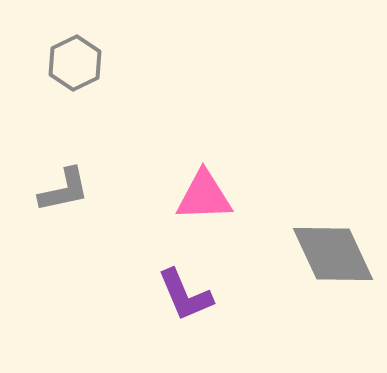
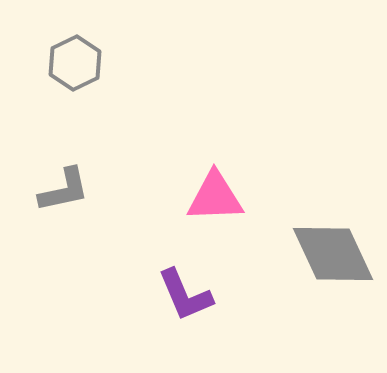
pink triangle: moved 11 px right, 1 px down
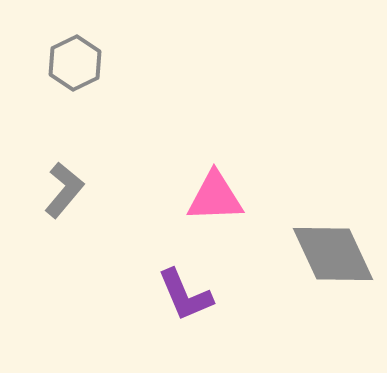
gray L-shape: rotated 38 degrees counterclockwise
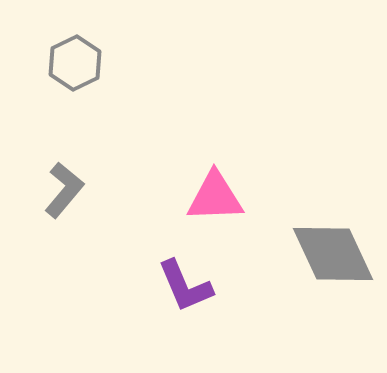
purple L-shape: moved 9 px up
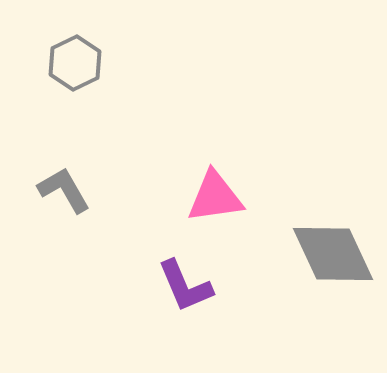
gray L-shape: rotated 70 degrees counterclockwise
pink triangle: rotated 6 degrees counterclockwise
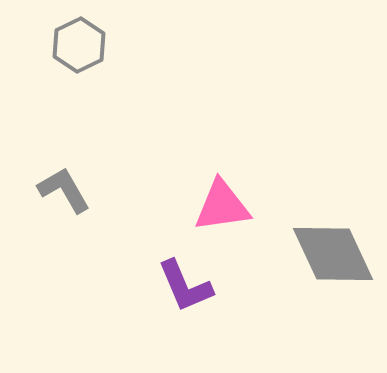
gray hexagon: moved 4 px right, 18 px up
pink triangle: moved 7 px right, 9 px down
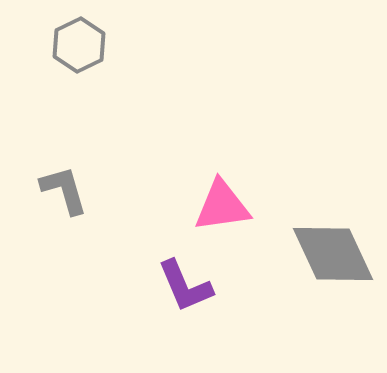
gray L-shape: rotated 14 degrees clockwise
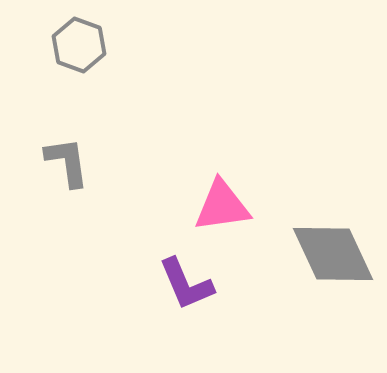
gray hexagon: rotated 14 degrees counterclockwise
gray L-shape: moved 3 px right, 28 px up; rotated 8 degrees clockwise
purple L-shape: moved 1 px right, 2 px up
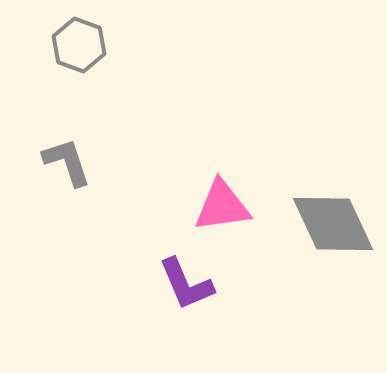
gray L-shape: rotated 10 degrees counterclockwise
gray diamond: moved 30 px up
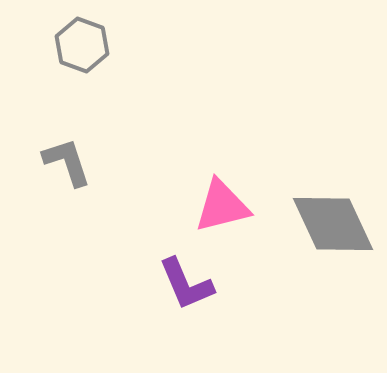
gray hexagon: moved 3 px right
pink triangle: rotated 6 degrees counterclockwise
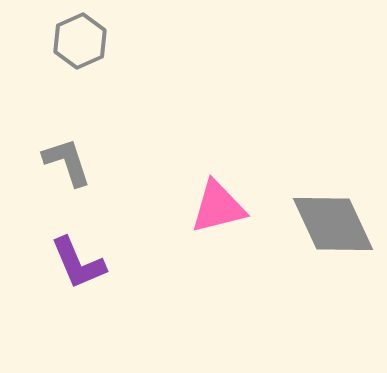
gray hexagon: moved 2 px left, 4 px up; rotated 16 degrees clockwise
pink triangle: moved 4 px left, 1 px down
purple L-shape: moved 108 px left, 21 px up
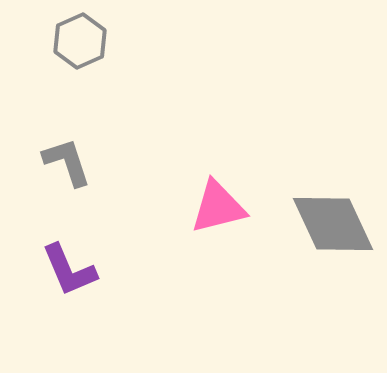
purple L-shape: moved 9 px left, 7 px down
